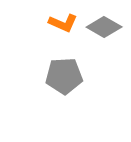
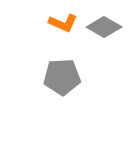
gray pentagon: moved 2 px left, 1 px down
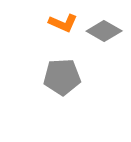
gray diamond: moved 4 px down
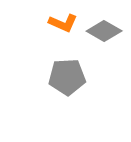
gray pentagon: moved 5 px right
